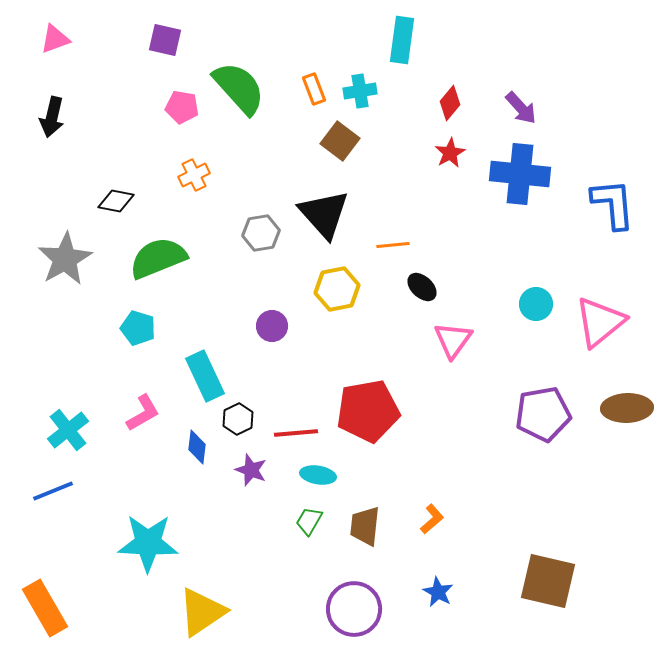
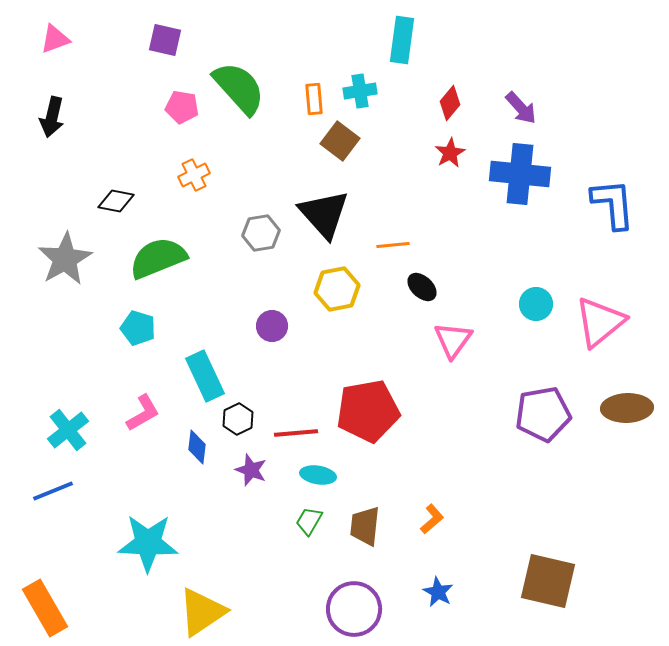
orange rectangle at (314, 89): moved 10 px down; rotated 16 degrees clockwise
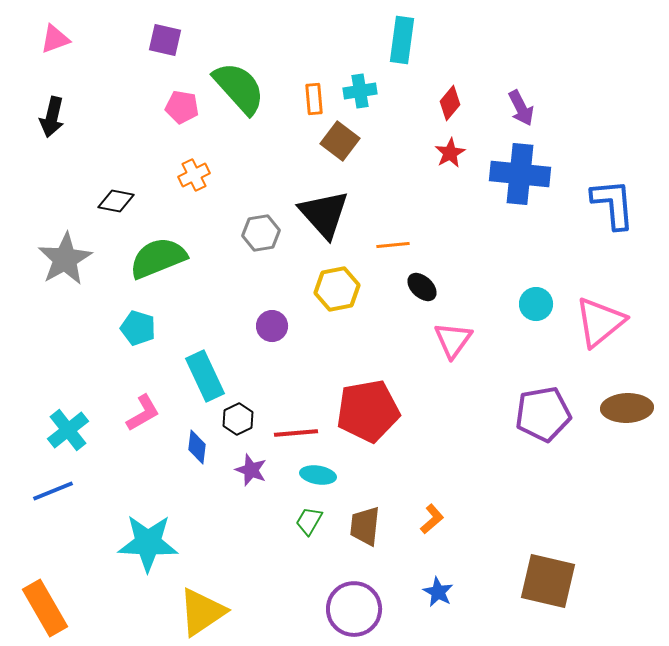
purple arrow at (521, 108): rotated 15 degrees clockwise
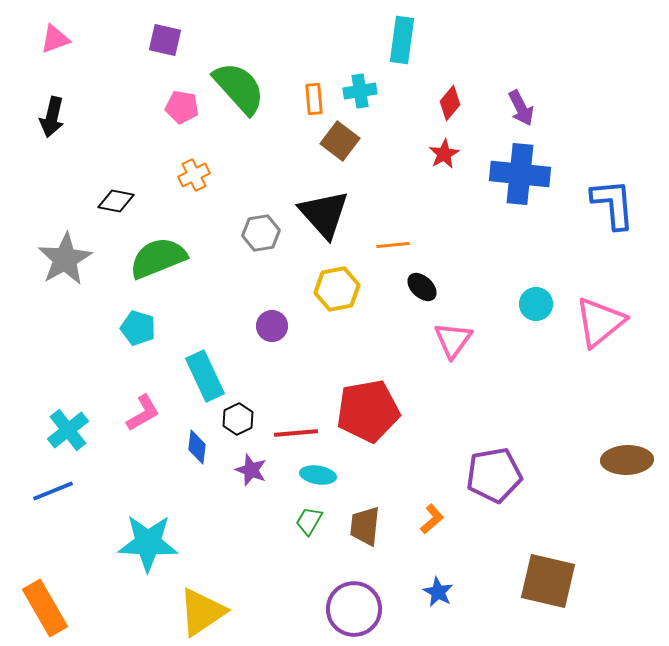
red star at (450, 153): moved 6 px left, 1 px down
brown ellipse at (627, 408): moved 52 px down
purple pentagon at (543, 414): moved 49 px left, 61 px down
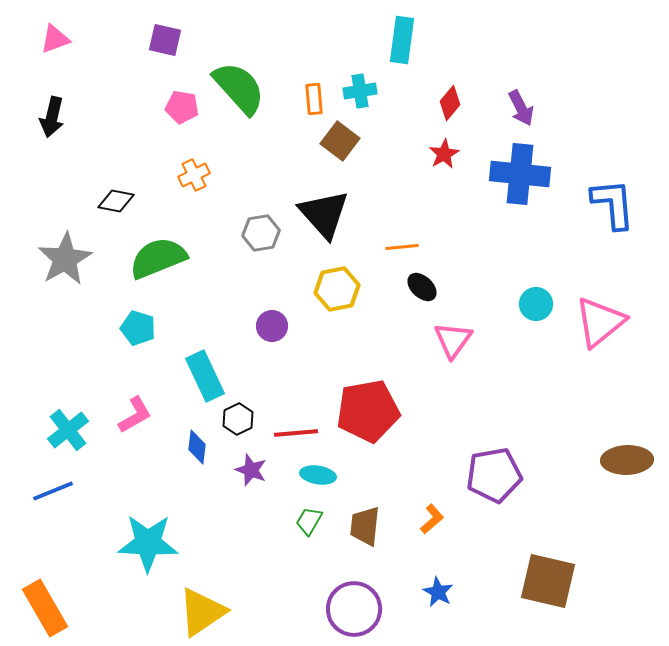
orange line at (393, 245): moved 9 px right, 2 px down
pink L-shape at (143, 413): moved 8 px left, 2 px down
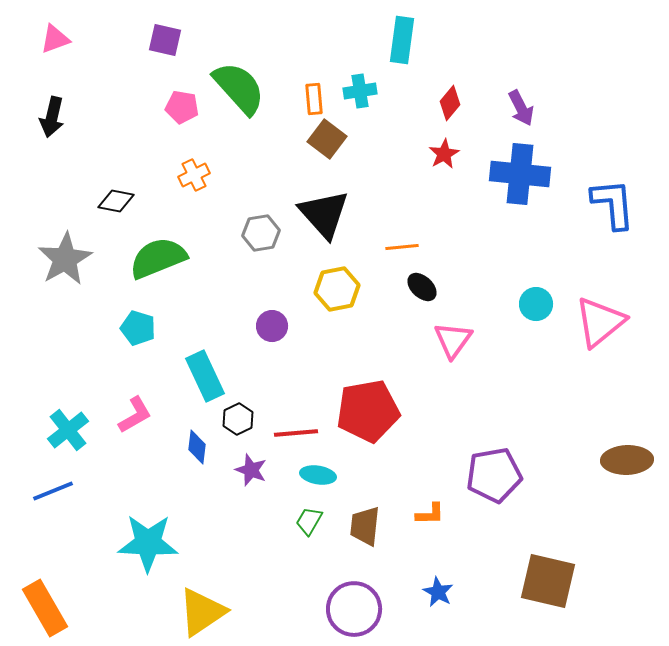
brown square at (340, 141): moved 13 px left, 2 px up
orange L-shape at (432, 519): moved 2 px left, 5 px up; rotated 40 degrees clockwise
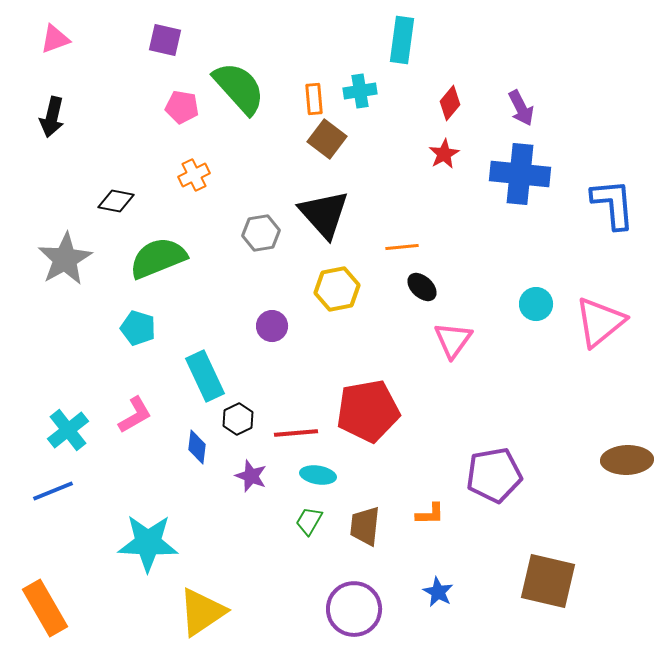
purple star at (251, 470): moved 6 px down
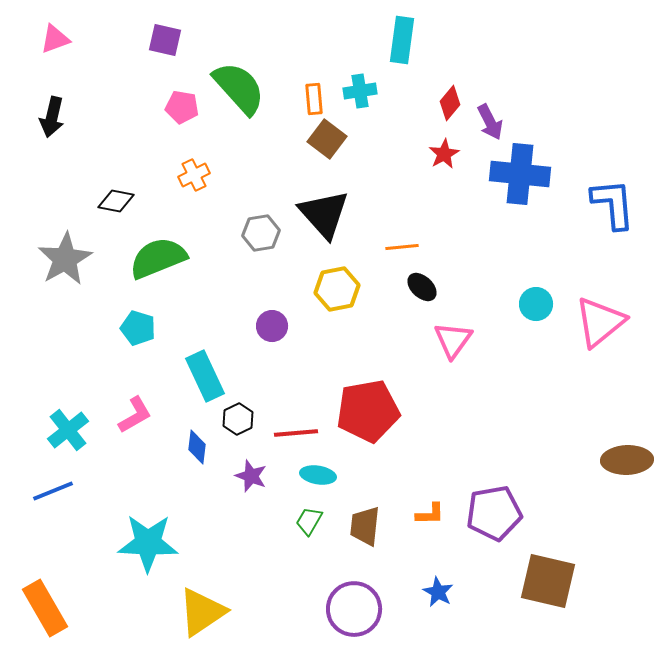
purple arrow at (521, 108): moved 31 px left, 14 px down
purple pentagon at (494, 475): moved 38 px down
